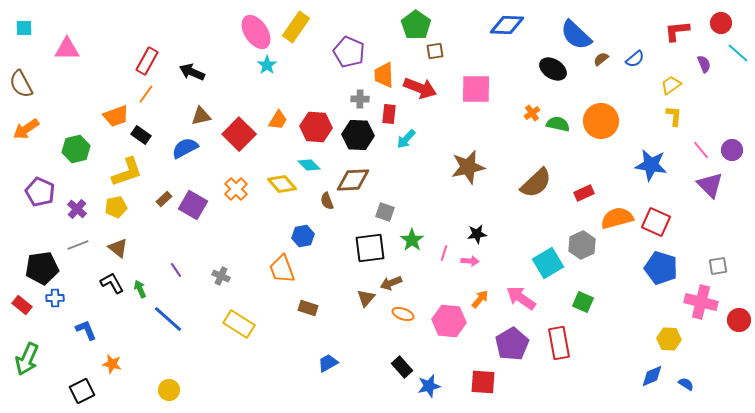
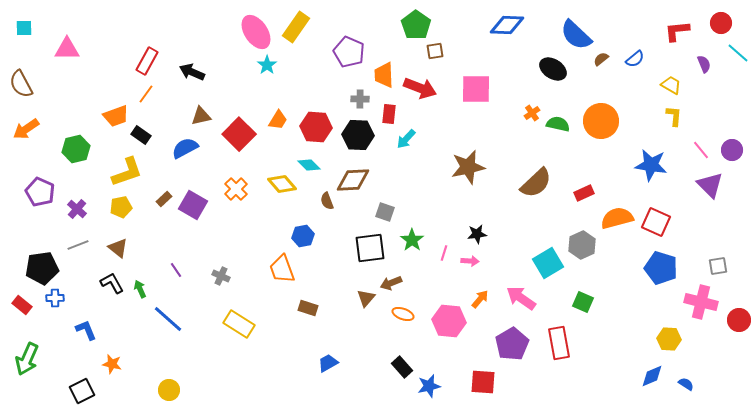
yellow trapezoid at (671, 85): rotated 65 degrees clockwise
yellow pentagon at (116, 207): moved 5 px right
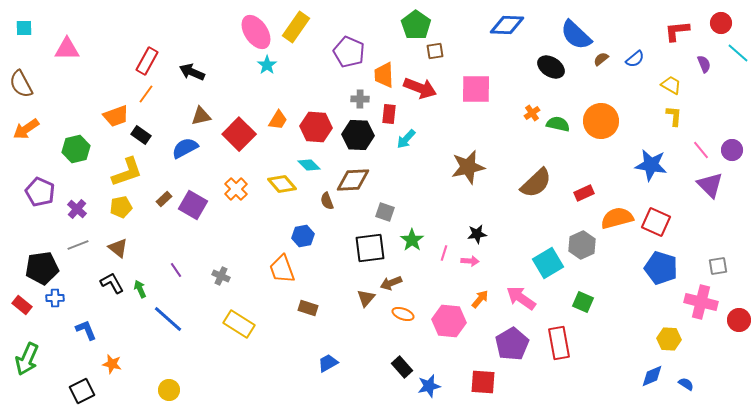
black ellipse at (553, 69): moved 2 px left, 2 px up
